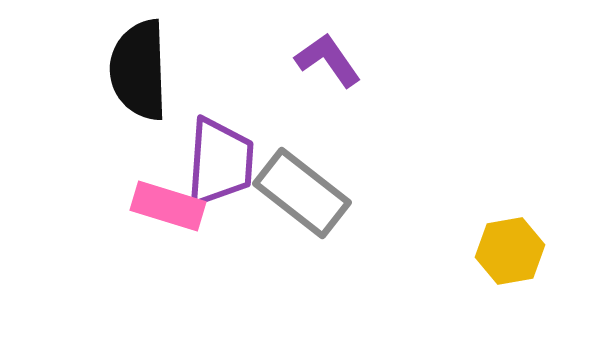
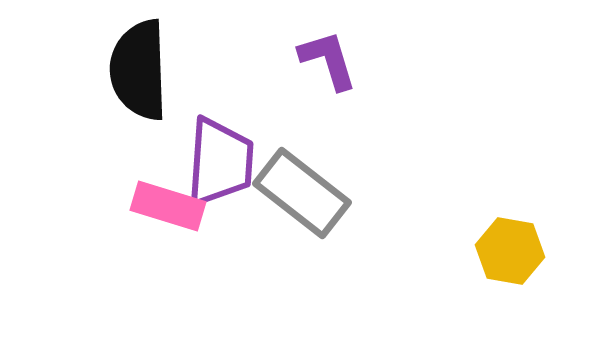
purple L-shape: rotated 18 degrees clockwise
yellow hexagon: rotated 20 degrees clockwise
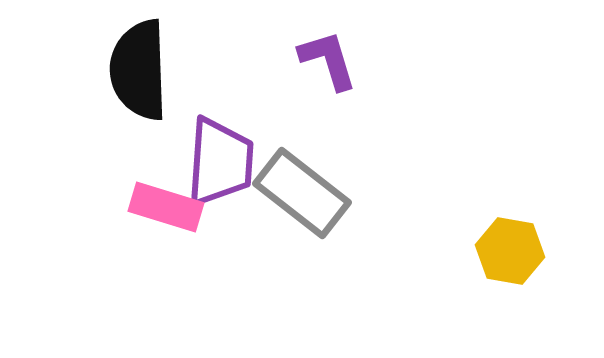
pink rectangle: moved 2 px left, 1 px down
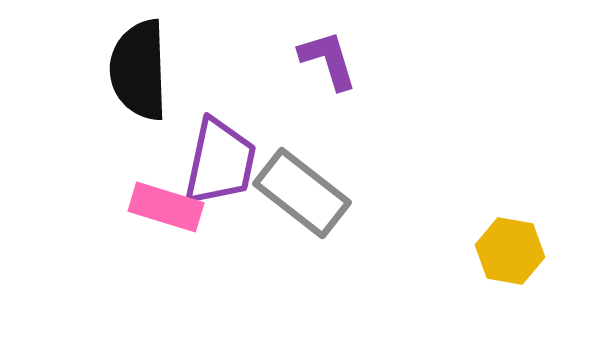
purple trapezoid: rotated 8 degrees clockwise
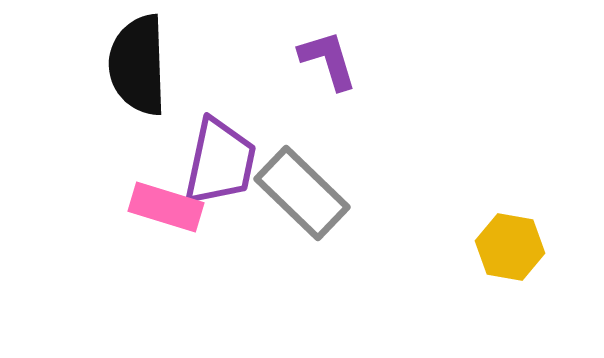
black semicircle: moved 1 px left, 5 px up
gray rectangle: rotated 6 degrees clockwise
yellow hexagon: moved 4 px up
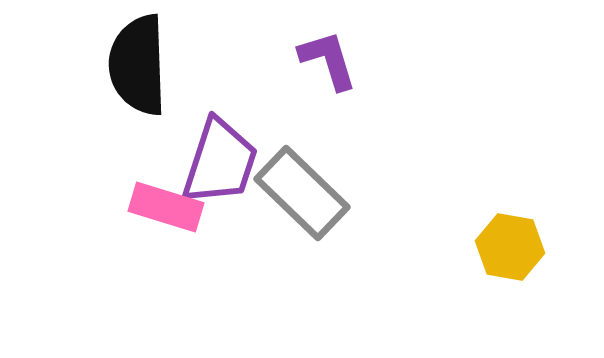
purple trapezoid: rotated 6 degrees clockwise
